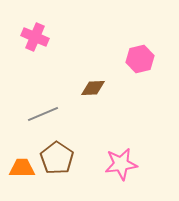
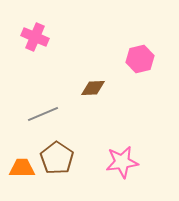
pink star: moved 1 px right, 2 px up
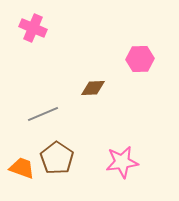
pink cross: moved 2 px left, 9 px up
pink hexagon: rotated 12 degrees clockwise
orange trapezoid: rotated 20 degrees clockwise
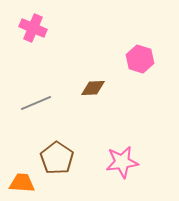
pink hexagon: rotated 20 degrees clockwise
gray line: moved 7 px left, 11 px up
orange trapezoid: moved 15 px down; rotated 16 degrees counterclockwise
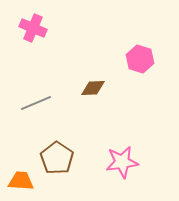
orange trapezoid: moved 1 px left, 2 px up
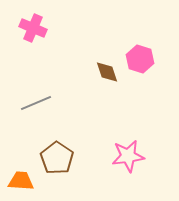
brown diamond: moved 14 px right, 16 px up; rotated 75 degrees clockwise
pink star: moved 6 px right, 6 px up
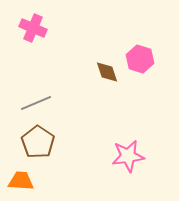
brown pentagon: moved 19 px left, 16 px up
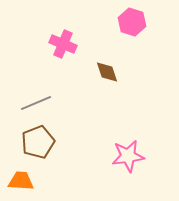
pink cross: moved 30 px right, 16 px down
pink hexagon: moved 8 px left, 37 px up
brown pentagon: rotated 16 degrees clockwise
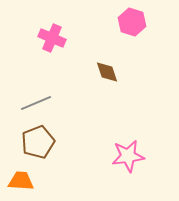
pink cross: moved 11 px left, 6 px up
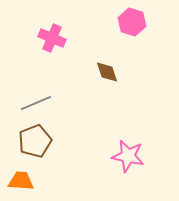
brown pentagon: moved 3 px left, 1 px up
pink star: rotated 20 degrees clockwise
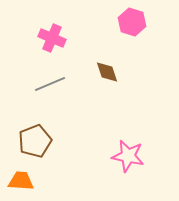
gray line: moved 14 px right, 19 px up
